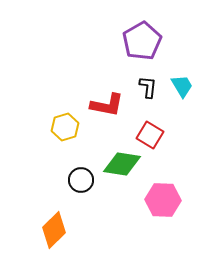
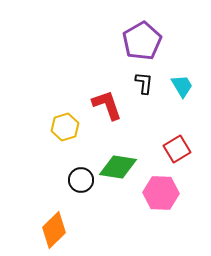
black L-shape: moved 4 px left, 4 px up
red L-shape: rotated 120 degrees counterclockwise
red square: moved 27 px right, 14 px down; rotated 28 degrees clockwise
green diamond: moved 4 px left, 3 px down
pink hexagon: moved 2 px left, 7 px up
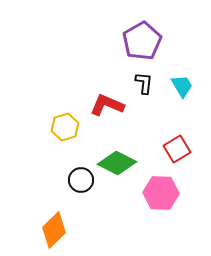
red L-shape: rotated 48 degrees counterclockwise
green diamond: moved 1 px left, 4 px up; rotated 18 degrees clockwise
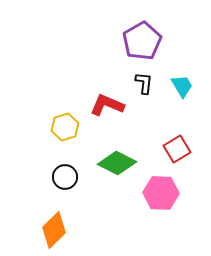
black circle: moved 16 px left, 3 px up
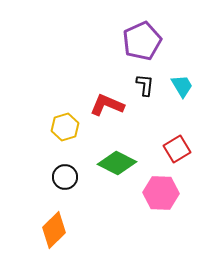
purple pentagon: rotated 6 degrees clockwise
black L-shape: moved 1 px right, 2 px down
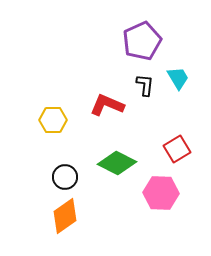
cyan trapezoid: moved 4 px left, 8 px up
yellow hexagon: moved 12 px left, 7 px up; rotated 16 degrees clockwise
orange diamond: moved 11 px right, 14 px up; rotated 9 degrees clockwise
